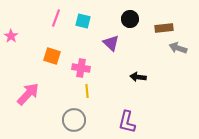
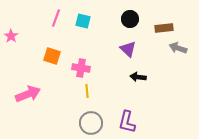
purple triangle: moved 17 px right, 6 px down
pink arrow: rotated 25 degrees clockwise
gray circle: moved 17 px right, 3 px down
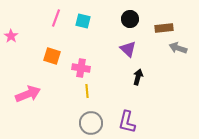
black arrow: rotated 98 degrees clockwise
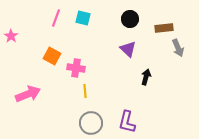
cyan square: moved 3 px up
gray arrow: rotated 132 degrees counterclockwise
orange square: rotated 12 degrees clockwise
pink cross: moved 5 px left
black arrow: moved 8 px right
yellow line: moved 2 px left
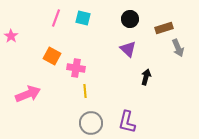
brown rectangle: rotated 12 degrees counterclockwise
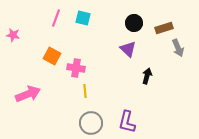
black circle: moved 4 px right, 4 px down
pink star: moved 2 px right, 1 px up; rotated 24 degrees counterclockwise
black arrow: moved 1 px right, 1 px up
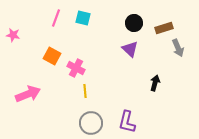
purple triangle: moved 2 px right
pink cross: rotated 18 degrees clockwise
black arrow: moved 8 px right, 7 px down
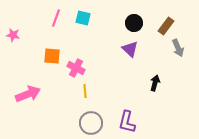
brown rectangle: moved 2 px right, 2 px up; rotated 36 degrees counterclockwise
orange square: rotated 24 degrees counterclockwise
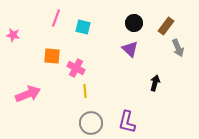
cyan square: moved 9 px down
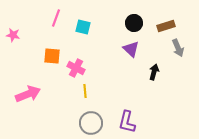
brown rectangle: rotated 36 degrees clockwise
purple triangle: moved 1 px right
black arrow: moved 1 px left, 11 px up
